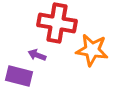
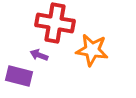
red cross: moved 2 px left
purple arrow: moved 2 px right
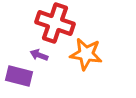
red cross: rotated 9 degrees clockwise
orange star: moved 6 px left, 4 px down
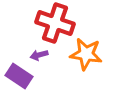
purple arrow: rotated 36 degrees counterclockwise
purple rectangle: rotated 20 degrees clockwise
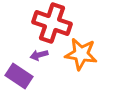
red cross: moved 3 px left
orange star: moved 5 px left
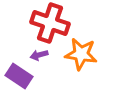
red cross: moved 2 px left
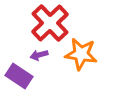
red cross: rotated 27 degrees clockwise
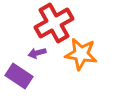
red cross: moved 4 px right; rotated 15 degrees clockwise
purple arrow: moved 2 px left, 2 px up
